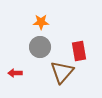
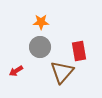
red arrow: moved 1 px right, 2 px up; rotated 32 degrees counterclockwise
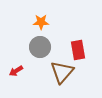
red rectangle: moved 1 px left, 1 px up
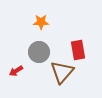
gray circle: moved 1 px left, 5 px down
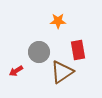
orange star: moved 17 px right, 1 px up
brown triangle: rotated 15 degrees clockwise
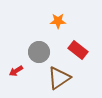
red rectangle: rotated 42 degrees counterclockwise
brown triangle: moved 3 px left, 6 px down
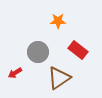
gray circle: moved 1 px left
red arrow: moved 1 px left, 2 px down
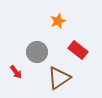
orange star: rotated 21 degrees counterclockwise
gray circle: moved 1 px left
red arrow: moved 1 px right, 1 px up; rotated 96 degrees counterclockwise
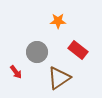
orange star: rotated 21 degrees clockwise
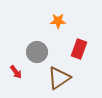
red rectangle: moved 1 px right, 1 px up; rotated 72 degrees clockwise
